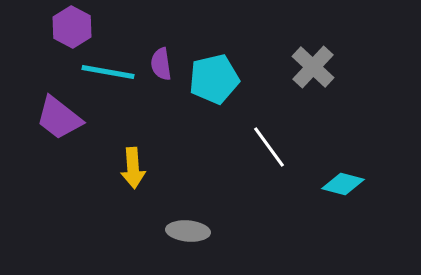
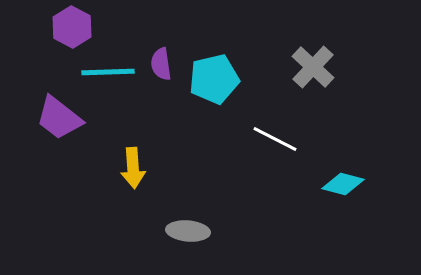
cyan line: rotated 12 degrees counterclockwise
white line: moved 6 px right, 8 px up; rotated 27 degrees counterclockwise
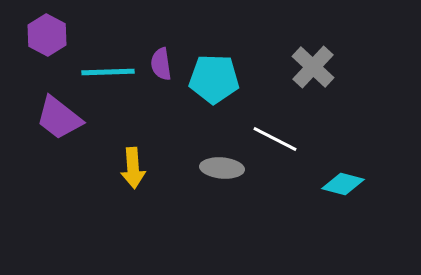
purple hexagon: moved 25 px left, 8 px down
cyan pentagon: rotated 15 degrees clockwise
gray ellipse: moved 34 px right, 63 px up
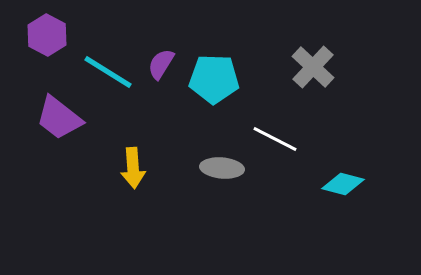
purple semicircle: rotated 40 degrees clockwise
cyan line: rotated 34 degrees clockwise
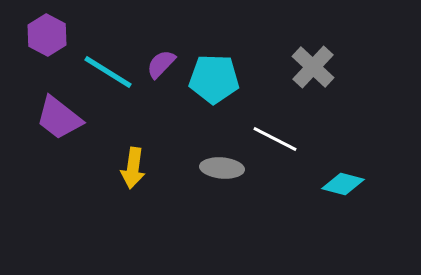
purple semicircle: rotated 12 degrees clockwise
yellow arrow: rotated 12 degrees clockwise
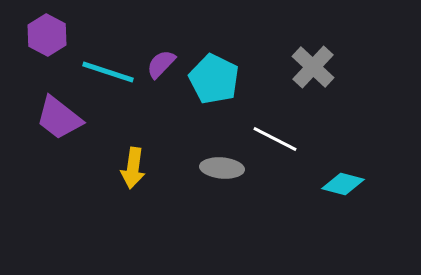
cyan line: rotated 14 degrees counterclockwise
cyan pentagon: rotated 24 degrees clockwise
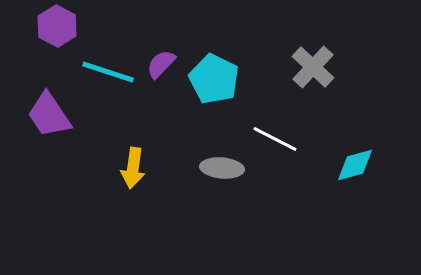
purple hexagon: moved 10 px right, 9 px up
purple trapezoid: moved 10 px left, 3 px up; rotated 18 degrees clockwise
cyan diamond: moved 12 px right, 19 px up; rotated 30 degrees counterclockwise
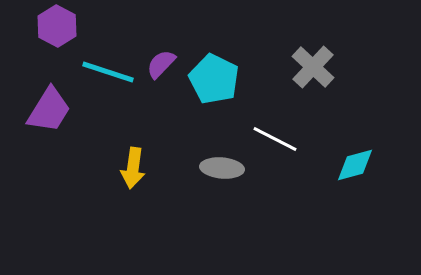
purple trapezoid: moved 5 px up; rotated 114 degrees counterclockwise
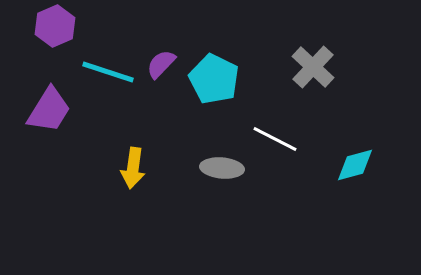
purple hexagon: moved 2 px left; rotated 9 degrees clockwise
